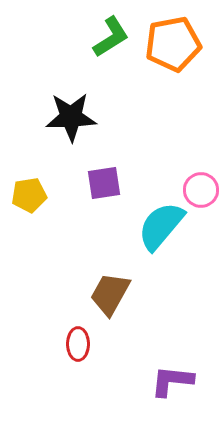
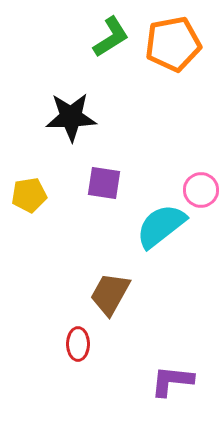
purple square: rotated 18 degrees clockwise
cyan semicircle: rotated 12 degrees clockwise
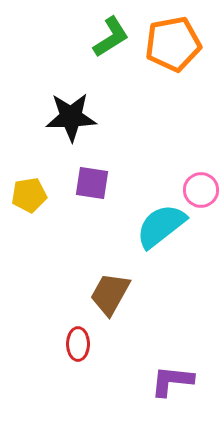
purple square: moved 12 px left
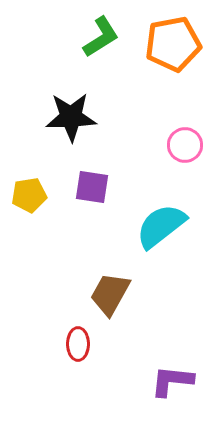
green L-shape: moved 10 px left
purple square: moved 4 px down
pink circle: moved 16 px left, 45 px up
